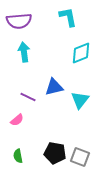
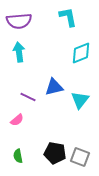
cyan arrow: moved 5 px left
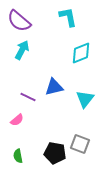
purple semicircle: rotated 45 degrees clockwise
cyan arrow: moved 3 px right, 2 px up; rotated 36 degrees clockwise
cyan triangle: moved 5 px right, 1 px up
gray square: moved 13 px up
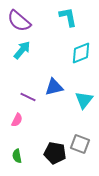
cyan arrow: rotated 12 degrees clockwise
cyan triangle: moved 1 px left, 1 px down
pink semicircle: rotated 24 degrees counterclockwise
green semicircle: moved 1 px left
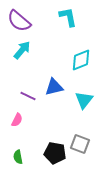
cyan diamond: moved 7 px down
purple line: moved 1 px up
green semicircle: moved 1 px right, 1 px down
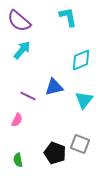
black pentagon: rotated 10 degrees clockwise
green semicircle: moved 3 px down
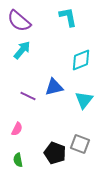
pink semicircle: moved 9 px down
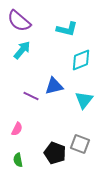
cyan L-shape: moved 1 px left, 12 px down; rotated 115 degrees clockwise
blue triangle: moved 1 px up
purple line: moved 3 px right
